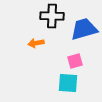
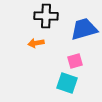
black cross: moved 6 px left
cyan square: moved 1 px left; rotated 15 degrees clockwise
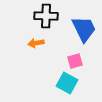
blue trapezoid: rotated 80 degrees clockwise
cyan square: rotated 10 degrees clockwise
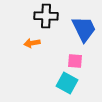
orange arrow: moved 4 px left
pink square: rotated 21 degrees clockwise
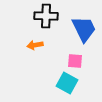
orange arrow: moved 3 px right, 2 px down
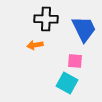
black cross: moved 3 px down
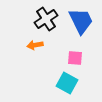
black cross: rotated 35 degrees counterclockwise
blue trapezoid: moved 3 px left, 8 px up
pink square: moved 3 px up
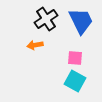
cyan square: moved 8 px right, 2 px up
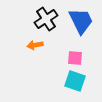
cyan square: rotated 10 degrees counterclockwise
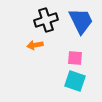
black cross: moved 1 px down; rotated 15 degrees clockwise
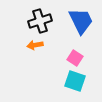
black cross: moved 6 px left, 1 px down
pink square: rotated 28 degrees clockwise
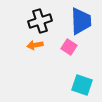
blue trapezoid: rotated 24 degrees clockwise
pink square: moved 6 px left, 11 px up
cyan square: moved 7 px right, 4 px down
